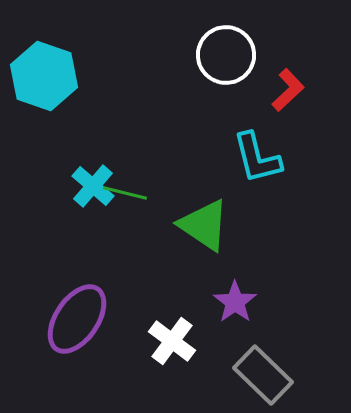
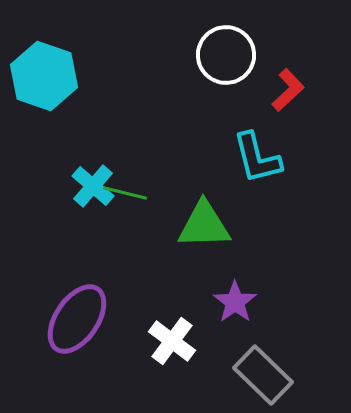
green triangle: rotated 36 degrees counterclockwise
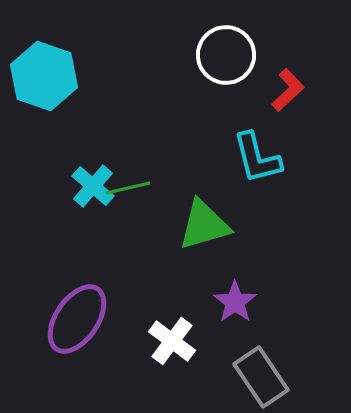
green line: moved 3 px right, 5 px up; rotated 27 degrees counterclockwise
green triangle: rotated 14 degrees counterclockwise
gray rectangle: moved 2 px left, 2 px down; rotated 12 degrees clockwise
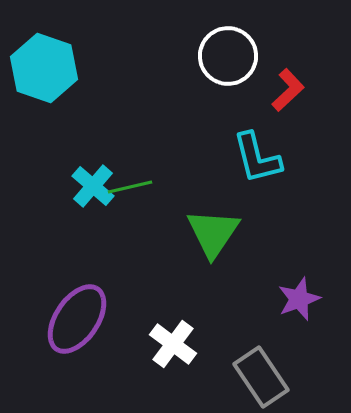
white circle: moved 2 px right, 1 px down
cyan hexagon: moved 8 px up
green line: moved 2 px right, 1 px up
green triangle: moved 9 px right, 8 px down; rotated 40 degrees counterclockwise
purple star: moved 64 px right, 3 px up; rotated 15 degrees clockwise
white cross: moved 1 px right, 3 px down
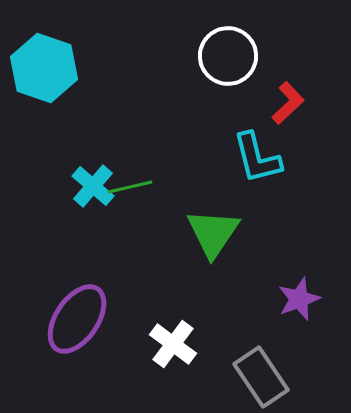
red L-shape: moved 13 px down
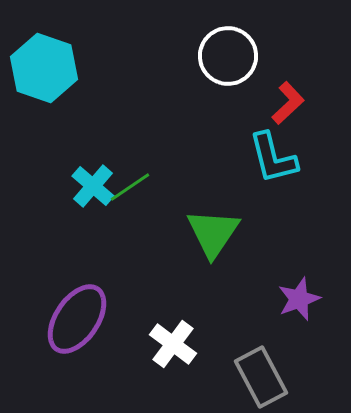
cyan L-shape: moved 16 px right
green line: rotated 21 degrees counterclockwise
gray rectangle: rotated 6 degrees clockwise
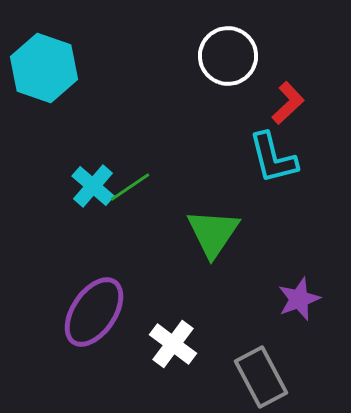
purple ellipse: moved 17 px right, 7 px up
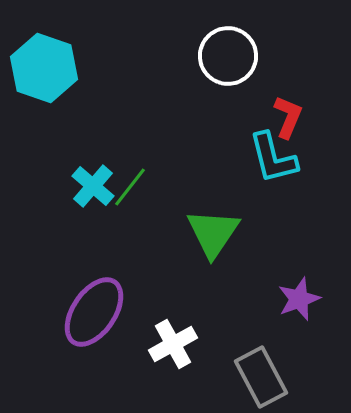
red L-shape: moved 14 px down; rotated 24 degrees counterclockwise
green line: rotated 18 degrees counterclockwise
white cross: rotated 24 degrees clockwise
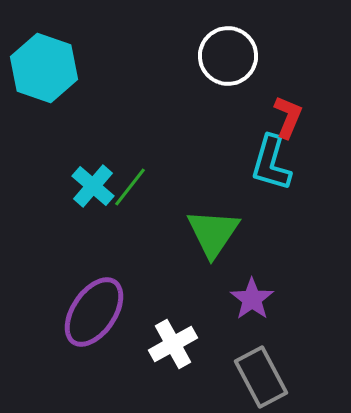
cyan L-shape: moved 2 px left, 5 px down; rotated 30 degrees clockwise
purple star: moved 47 px left; rotated 15 degrees counterclockwise
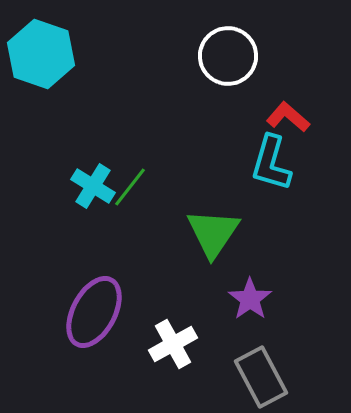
cyan hexagon: moved 3 px left, 14 px up
red L-shape: rotated 72 degrees counterclockwise
cyan cross: rotated 9 degrees counterclockwise
purple star: moved 2 px left
purple ellipse: rotated 6 degrees counterclockwise
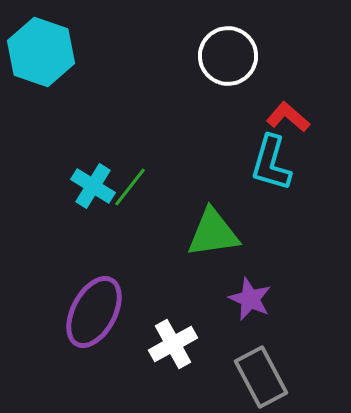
cyan hexagon: moved 2 px up
green triangle: rotated 48 degrees clockwise
purple star: rotated 12 degrees counterclockwise
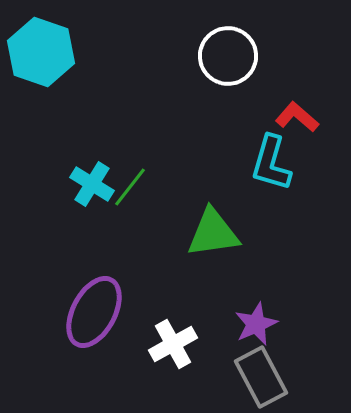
red L-shape: moved 9 px right
cyan cross: moved 1 px left, 2 px up
purple star: moved 6 px right, 25 px down; rotated 24 degrees clockwise
